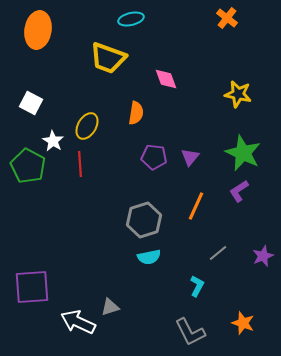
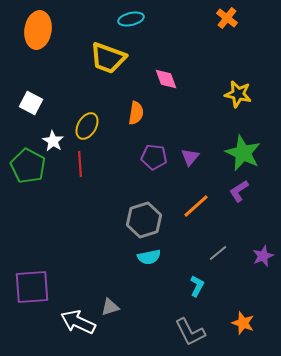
orange line: rotated 24 degrees clockwise
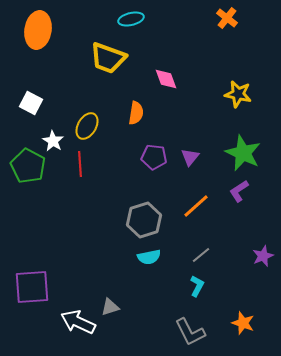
gray line: moved 17 px left, 2 px down
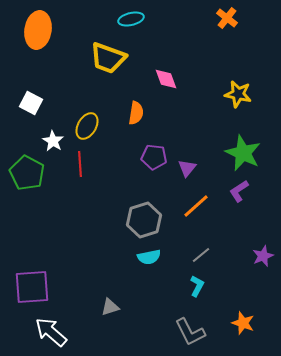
purple triangle: moved 3 px left, 11 px down
green pentagon: moved 1 px left, 7 px down
white arrow: moved 27 px left, 10 px down; rotated 16 degrees clockwise
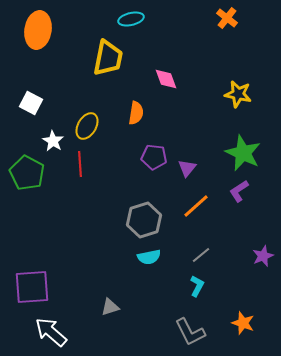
yellow trapezoid: rotated 99 degrees counterclockwise
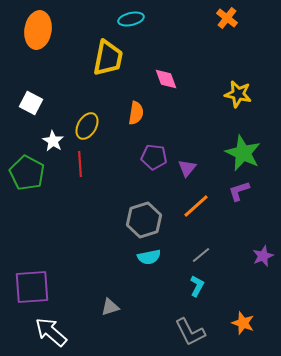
purple L-shape: rotated 15 degrees clockwise
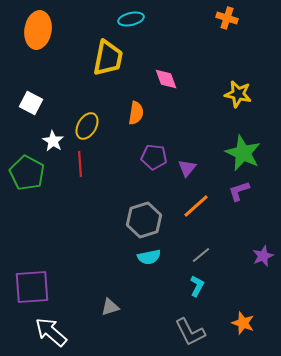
orange cross: rotated 20 degrees counterclockwise
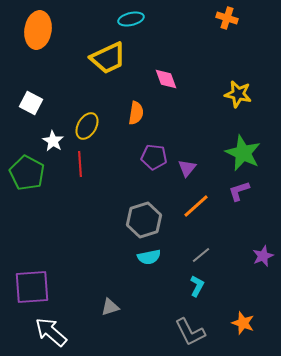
yellow trapezoid: rotated 54 degrees clockwise
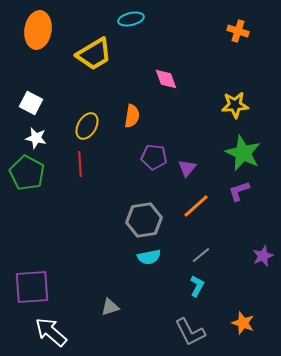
orange cross: moved 11 px right, 13 px down
yellow trapezoid: moved 14 px left, 4 px up; rotated 6 degrees counterclockwise
yellow star: moved 3 px left, 11 px down; rotated 16 degrees counterclockwise
orange semicircle: moved 4 px left, 3 px down
white star: moved 17 px left, 3 px up; rotated 20 degrees counterclockwise
gray hexagon: rotated 8 degrees clockwise
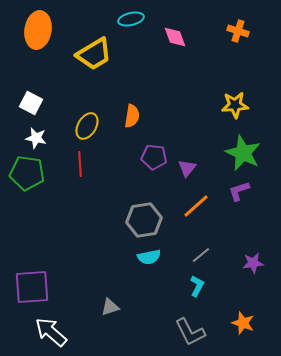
pink diamond: moved 9 px right, 42 px up
green pentagon: rotated 20 degrees counterclockwise
purple star: moved 10 px left, 7 px down; rotated 15 degrees clockwise
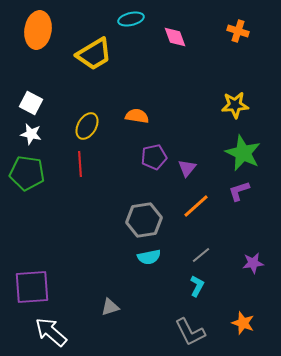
orange semicircle: moved 5 px right; rotated 90 degrees counterclockwise
white star: moved 5 px left, 4 px up
purple pentagon: rotated 20 degrees counterclockwise
